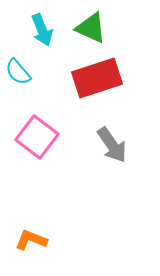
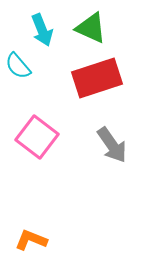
cyan semicircle: moved 6 px up
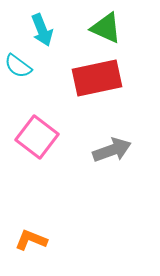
green triangle: moved 15 px right
cyan semicircle: rotated 12 degrees counterclockwise
red rectangle: rotated 6 degrees clockwise
gray arrow: moved 5 px down; rotated 75 degrees counterclockwise
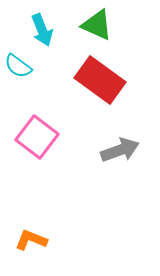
green triangle: moved 9 px left, 3 px up
red rectangle: moved 3 px right, 2 px down; rotated 48 degrees clockwise
gray arrow: moved 8 px right
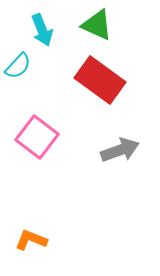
cyan semicircle: rotated 84 degrees counterclockwise
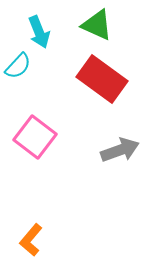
cyan arrow: moved 3 px left, 2 px down
red rectangle: moved 2 px right, 1 px up
pink square: moved 2 px left
orange L-shape: rotated 72 degrees counterclockwise
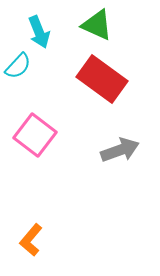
pink square: moved 2 px up
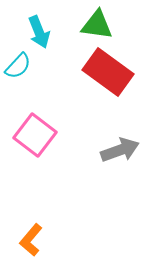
green triangle: rotated 16 degrees counterclockwise
red rectangle: moved 6 px right, 7 px up
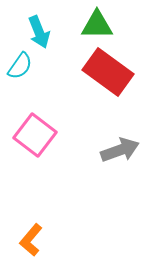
green triangle: rotated 8 degrees counterclockwise
cyan semicircle: moved 2 px right; rotated 8 degrees counterclockwise
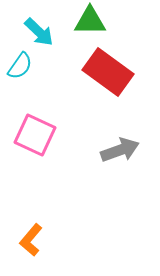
green triangle: moved 7 px left, 4 px up
cyan arrow: rotated 24 degrees counterclockwise
pink square: rotated 12 degrees counterclockwise
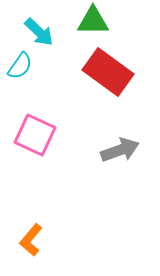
green triangle: moved 3 px right
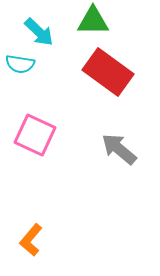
cyan semicircle: moved 2 px up; rotated 64 degrees clockwise
gray arrow: moved 1 px left, 1 px up; rotated 120 degrees counterclockwise
